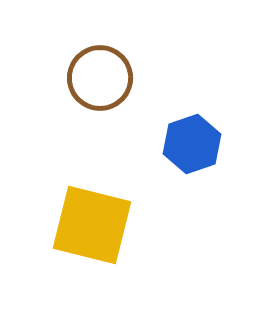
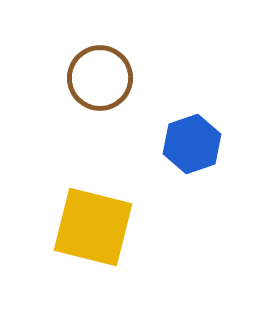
yellow square: moved 1 px right, 2 px down
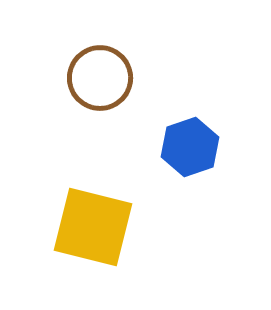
blue hexagon: moved 2 px left, 3 px down
